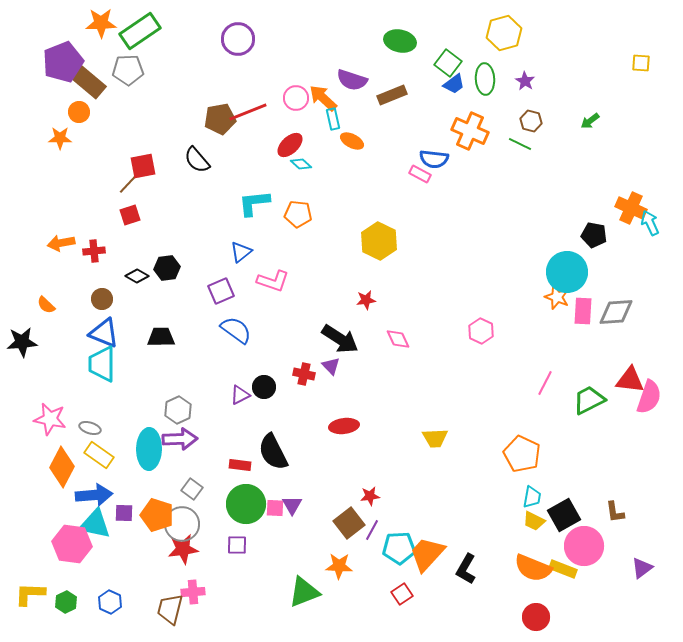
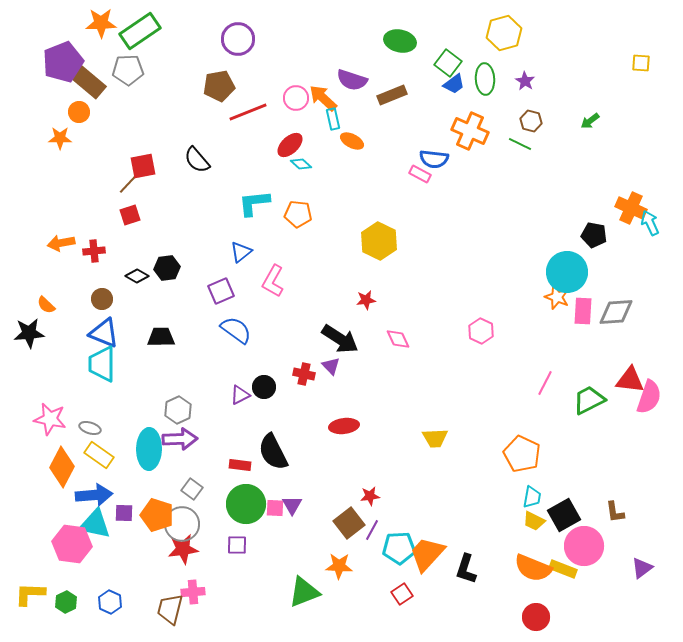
brown pentagon at (220, 119): moved 1 px left, 33 px up
pink L-shape at (273, 281): rotated 100 degrees clockwise
black star at (22, 342): moved 7 px right, 9 px up
black L-shape at (466, 569): rotated 12 degrees counterclockwise
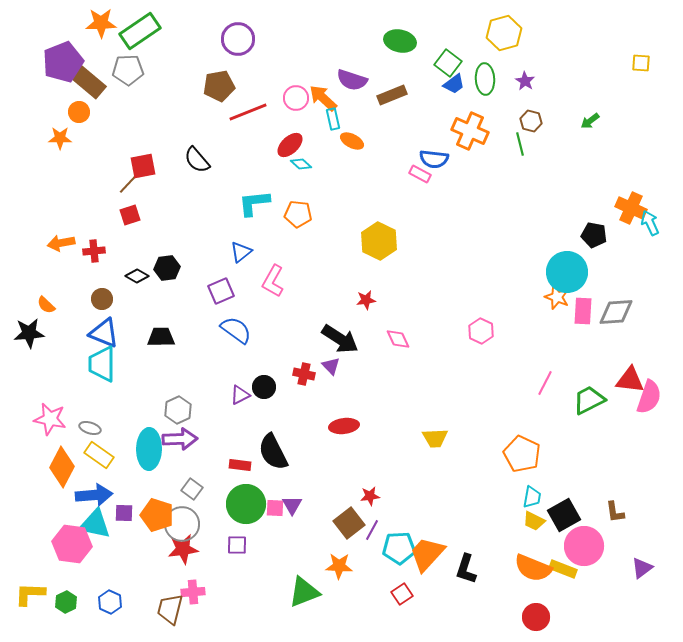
green line at (520, 144): rotated 50 degrees clockwise
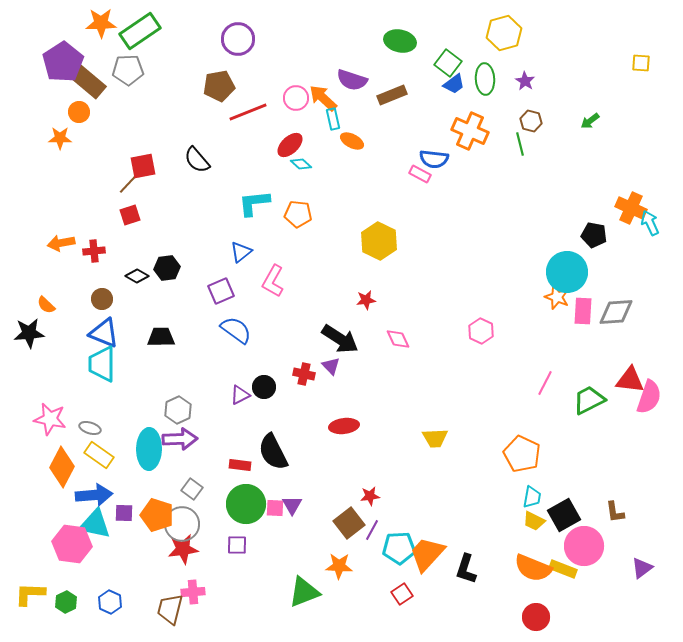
purple pentagon at (63, 62): rotated 12 degrees counterclockwise
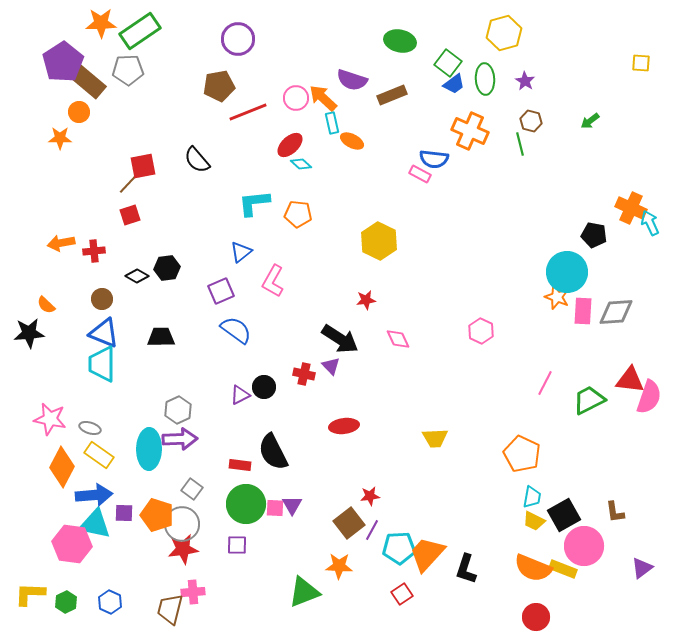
cyan rectangle at (333, 119): moved 1 px left, 4 px down
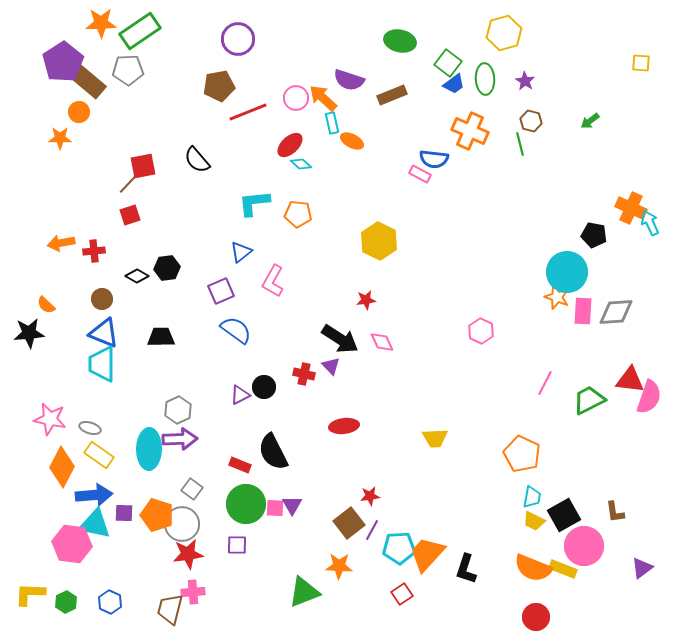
purple semicircle at (352, 80): moved 3 px left
pink diamond at (398, 339): moved 16 px left, 3 px down
red rectangle at (240, 465): rotated 15 degrees clockwise
red star at (183, 549): moved 5 px right, 5 px down
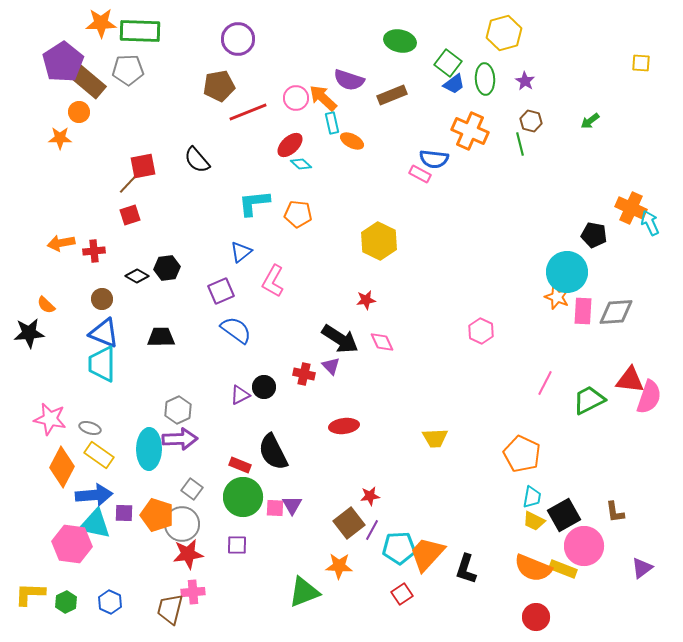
green rectangle at (140, 31): rotated 36 degrees clockwise
green circle at (246, 504): moved 3 px left, 7 px up
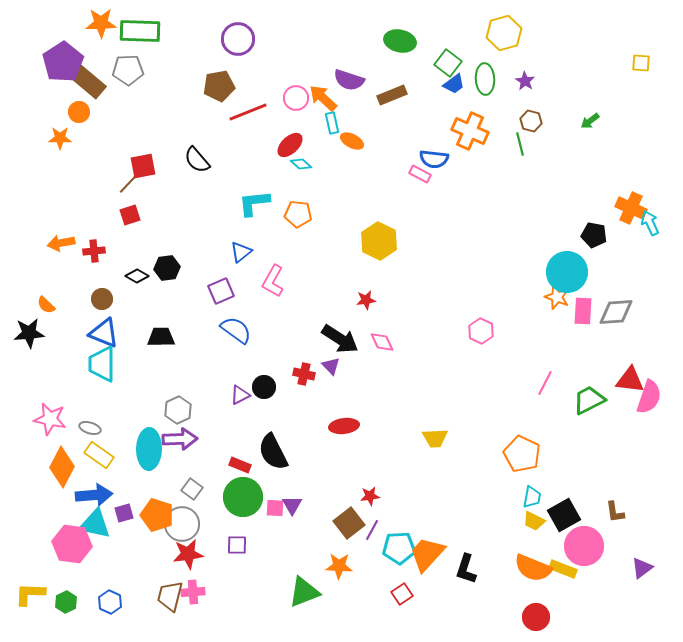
purple square at (124, 513): rotated 18 degrees counterclockwise
brown trapezoid at (170, 609): moved 13 px up
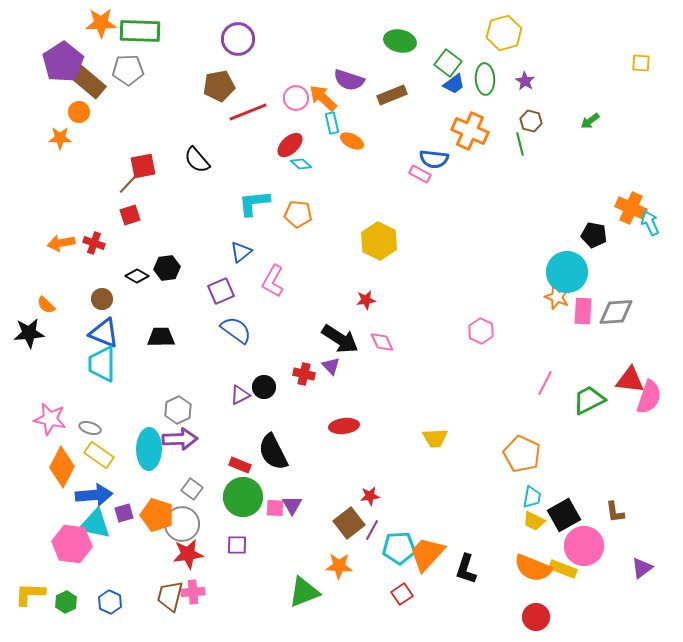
red cross at (94, 251): moved 8 px up; rotated 25 degrees clockwise
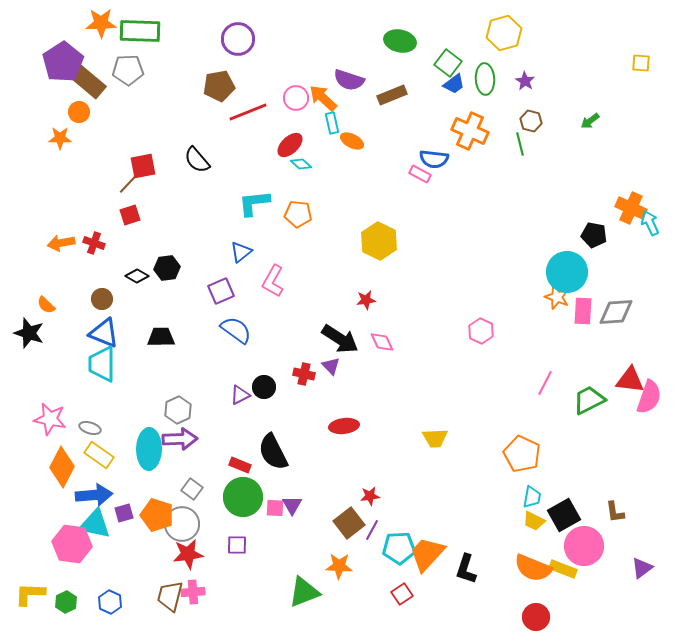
black star at (29, 333): rotated 24 degrees clockwise
